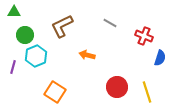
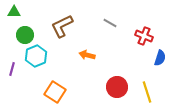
purple line: moved 1 px left, 2 px down
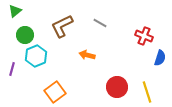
green triangle: moved 1 px right, 1 px up; rotated 40 degrees counterclockwise
gray line: moved 10 px left
orange square: rotated 20 degrees clockwise
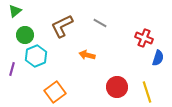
red cross: moved 2 px down
blue semicircle: moved 2 px left
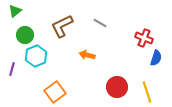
blue semicircle: moved 2 px left
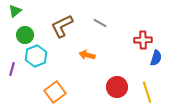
red cross: moved 1 px left, 2 px down; rotated 24 degrees counterclockwise
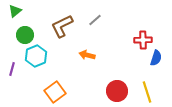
gray line: moved 5 px left, 3 px up; rotated 72 degrees counterclockwise
red circle: moved 4 px down
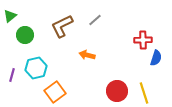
green triangle: moved 5 px left, 5 px down
cyan hexagon: moved 12 px down; rotated 10 degrees clockwise
purple line: moved 6 px down
yellow line: moved 3 px left, 1 px down
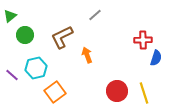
gray line: moved 5 px up
brown L-shape: moved 11 px down
orange arrow: rotated 56 degrees clockwise
purple line: rotated 64 degrees counterclockwise
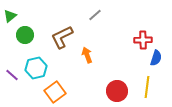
yellow line: moved 3 px right, 6 px up; rotated 25 degrees clockwise
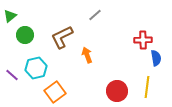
blue semicircle: rotated 28 degrees counterclockwise
